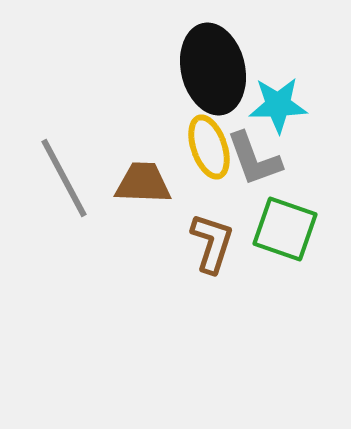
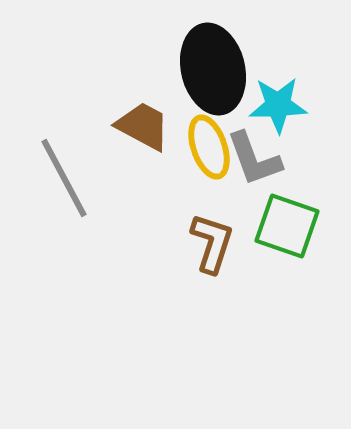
brown trapezoid: moved 57 px up; rotated 26 degrees clockwise
green square: moved 2 px right, 3 px up
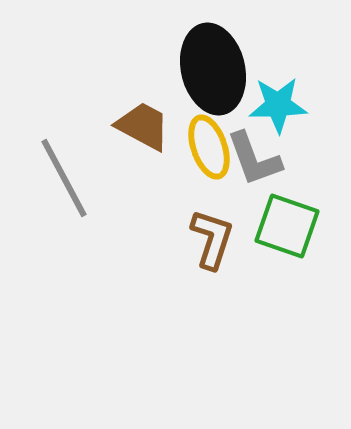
brown L-shape: moved 4 px up
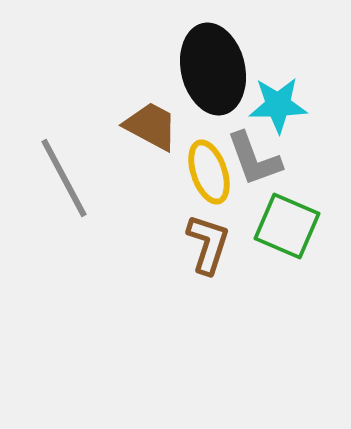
brown trapezoid: moved 8 px right
yellow ellipse: moved 25 px down
green square: rotated 4 degrees clockwise
brown L-shape: moved 4 px left, 5 px down
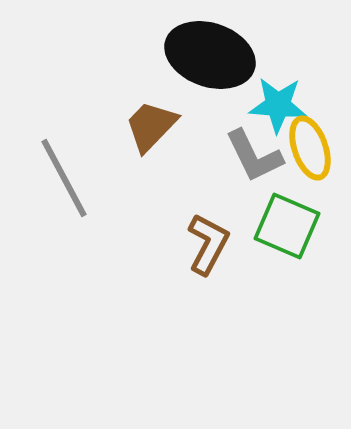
black ellipse: moved 3 px left, 14 px up; rotated 58 degrees counterclockwise
cyan star: rotated 6 degrees clockwise
brown trapezoid: rotated 74 degrees counterclockwise
gray L-shape: moved 3 px up; rotated 6 degrees counterclockwise
yellow ellipse: moved 101 px right, 24 px up
brown L-shape: rotated 10 degrees clockwise
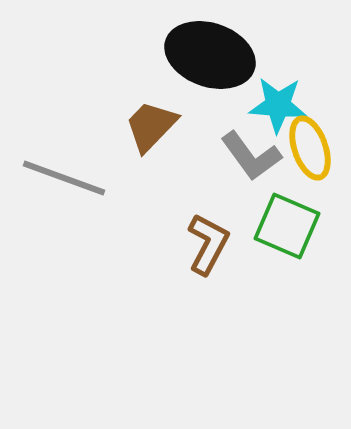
gray L-shape: moved 3 px left; rotated 10 degrees counterclockwise
gray line: rotated 42 degrees counterclockwise
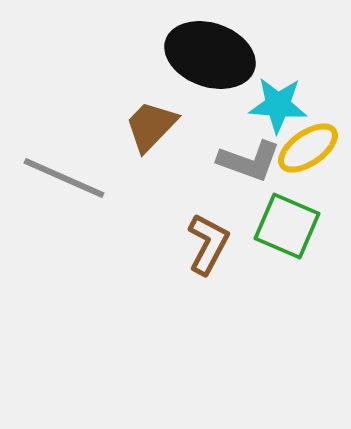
yellow ellipse: moved 2 px left; rotated 74 degrees clockwise
gray L-shape: moved 2 px left, 5 px down; rotated 34 degrees counterclockwise
gray line: rotated 4 degrees clockwise
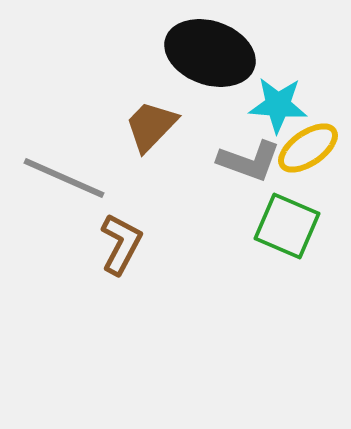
black ellipse: moved 2 px up
brown L-shape: moved 87 px left
